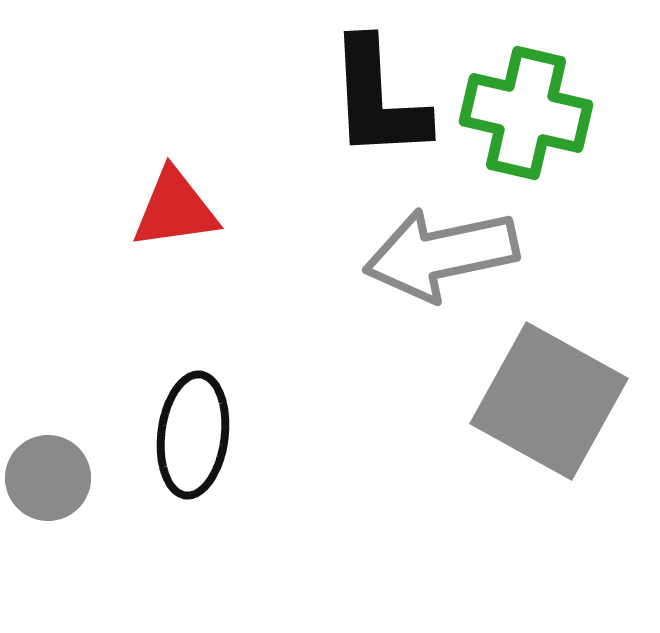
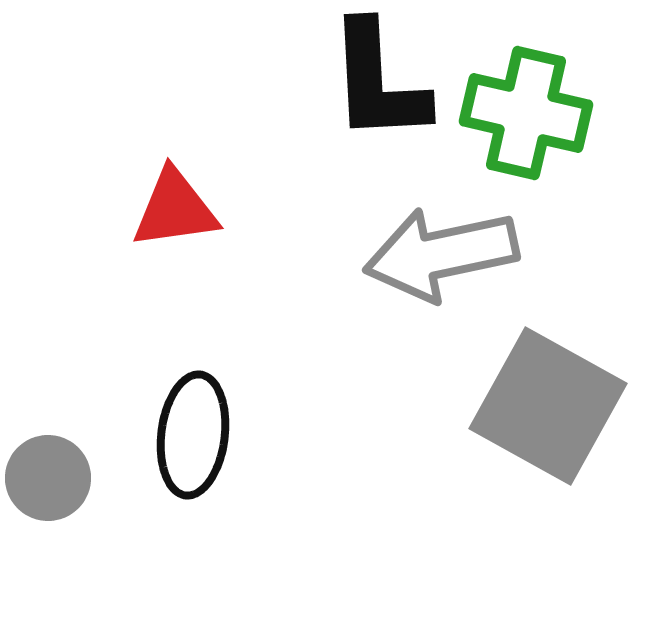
black L-shape: moved 17 px up
gray square: moved 1 px left, 5 px down
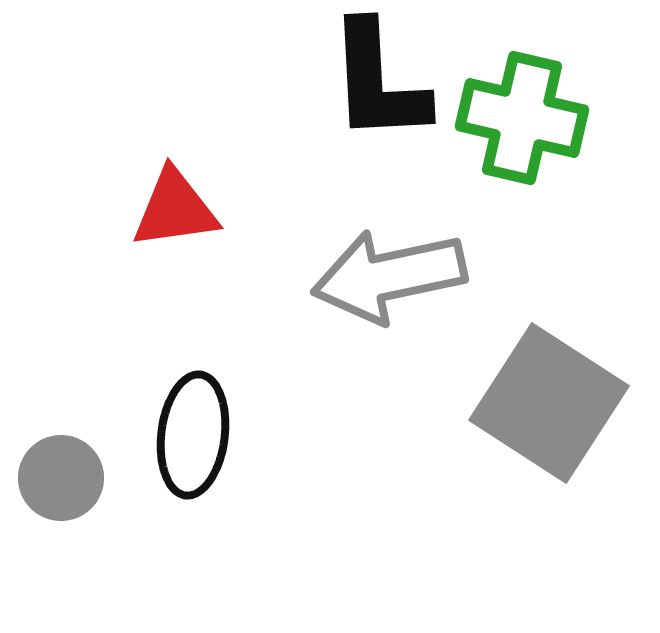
green cross: moved 4 px left, 5 px down
gray arrow: moved 52 px left, 22 px down
gray square: moved 1 px right, 3 px up; rotated 4 degrees clockwise
gray circle: moved 13 px right
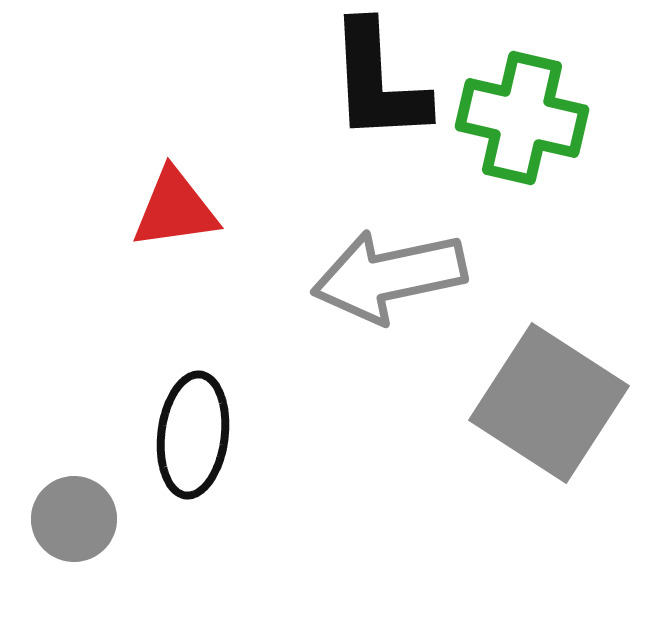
gray circle: moved 13 px right, 41 px down
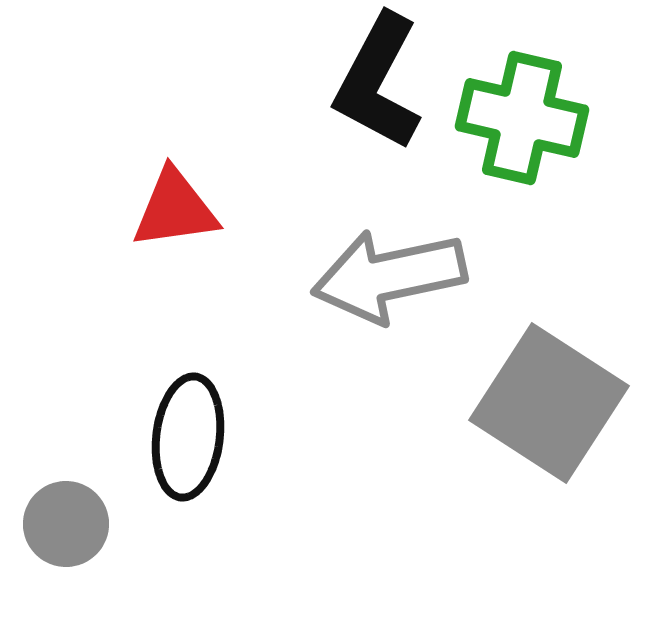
black L-shape: rotated 31 degrees clockwise
black ellipse: moved 5 px left, 2 px down
gray circle: moved 8 px left, 5 px down
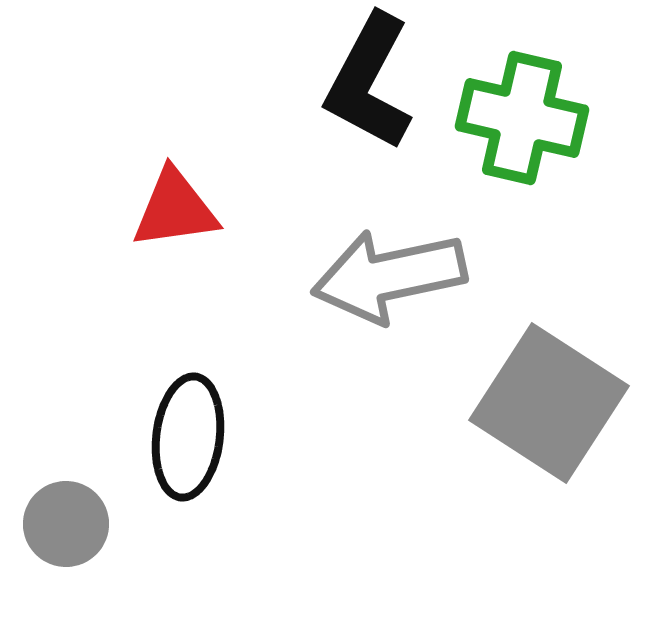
black L-shape: moved 9 px left
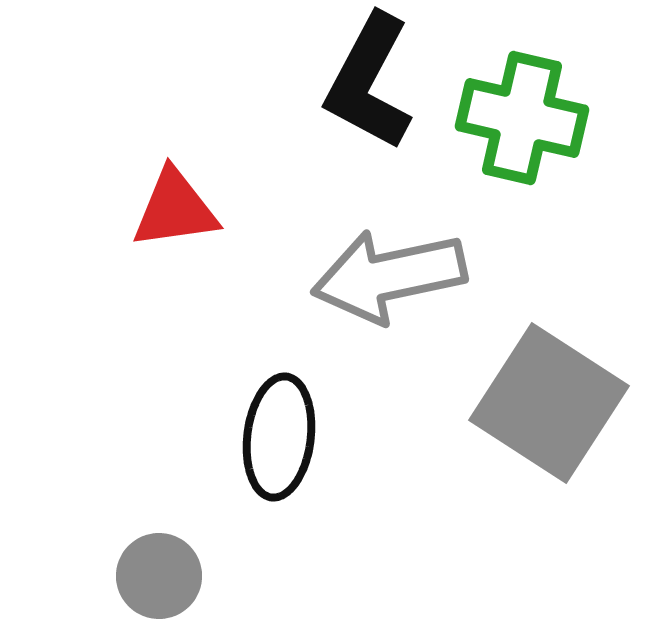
black ellipse: moved 91 px right
gray circle: moved 93 px right, 52 px down
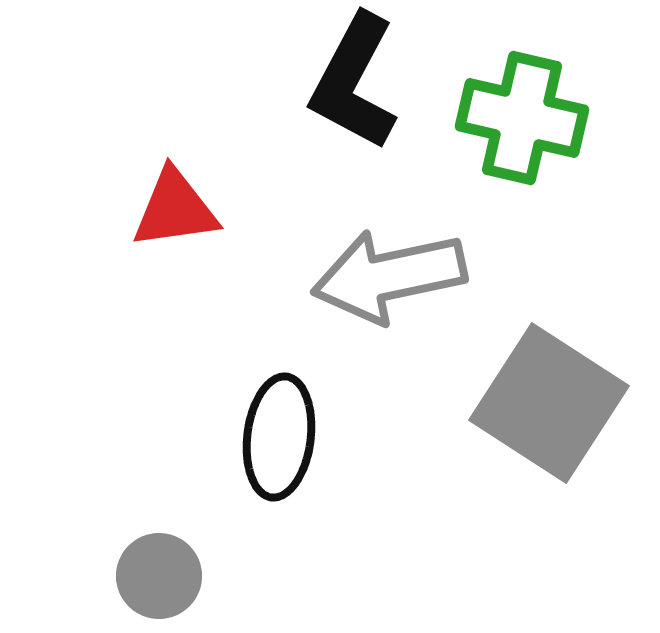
black L-shape: moved 15 px left
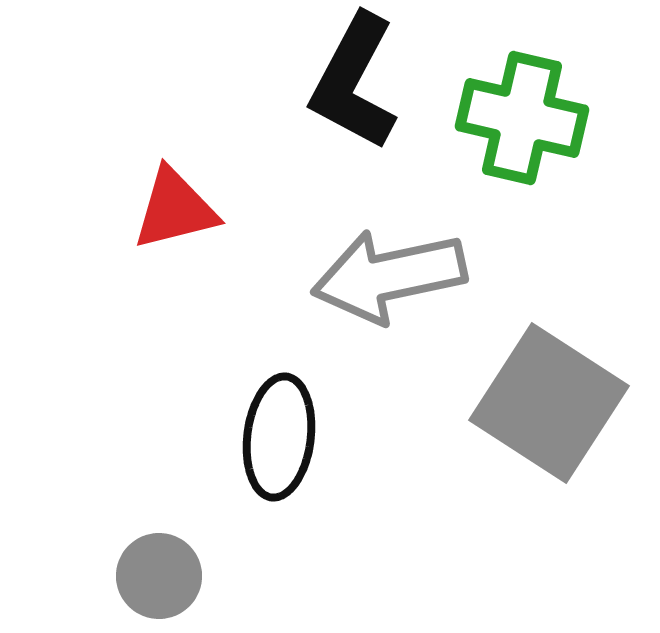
red triangle: rotated 6 degrees counterclockwise
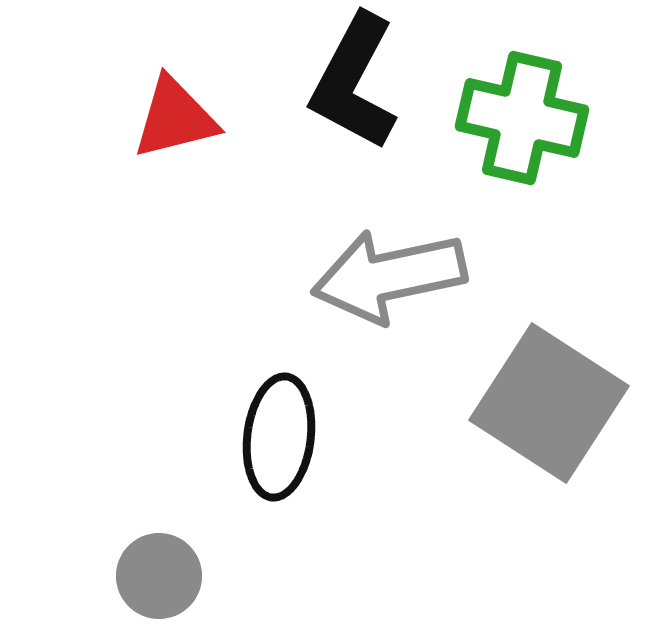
red triangle: moved 91 px up
